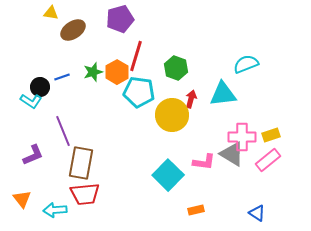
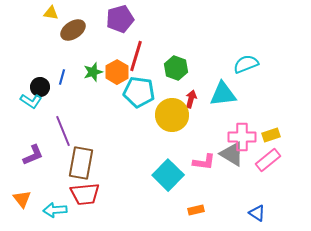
blue line: rotated 56 degrees counterclockwise
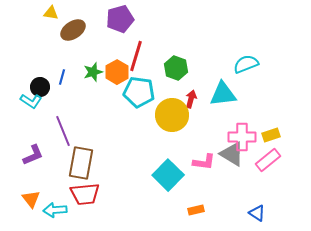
orange triangle: moved 9 px right
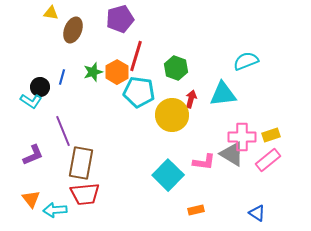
brown ellipse: rotated 35 degrees counterclockwise
cyan semicircle: moved 3 px up
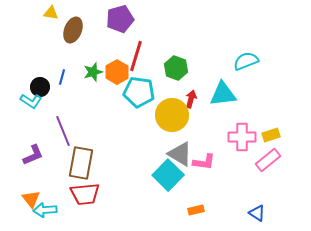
gray triangle: moved 52 px left
cyan arrow: moved 10 px left
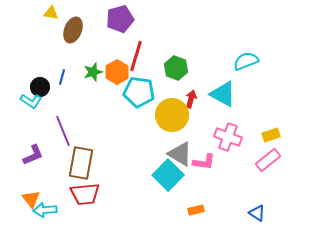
cyan triangle: rotated 36 degrees clockwise
pink cross: moved 14 px left; rotated 20 degrees clockwise
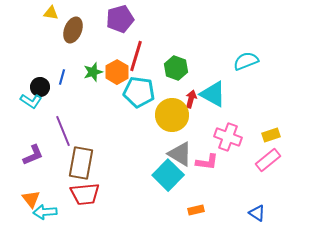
cyan triangle: moved 10 px left
pink L-shape: moved 3 px right
cyan arrow: moved 2 px down
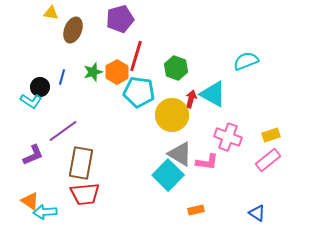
purple line: rotated 76 degrees clockwise
orange triangle: moved 1 px left, 2 px down; rotated 18 degrees counterclockwise
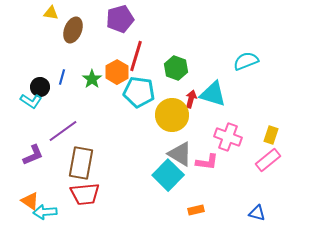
green star: moved 1 px left, 7 px down; rotated 18 degrees counterclockwise
cyan triangle: rotated 12 degrees counterclockwise
yellow rectangle: rotated 54 degrees counterclockwise
blue triangle: rotated 18 degrees counterclockwise
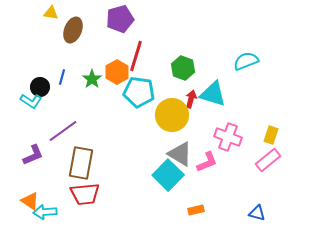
green hexagon: moved 7 px right
pink L-shape: rotated 30 degrees counterclockwise
